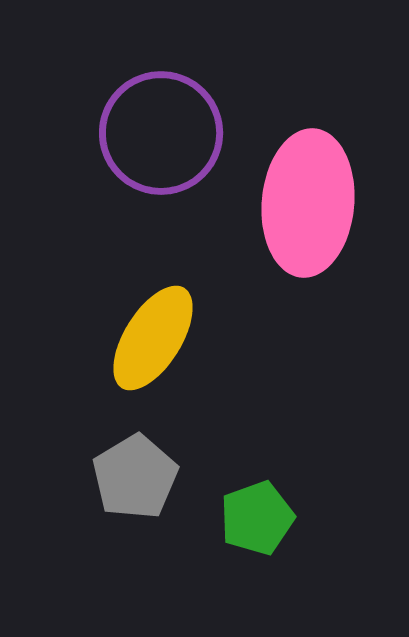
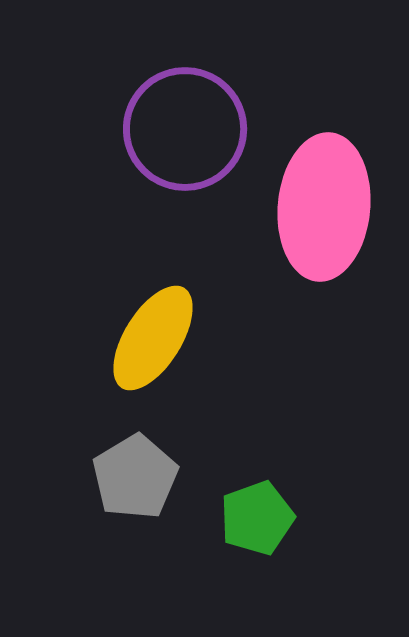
purple circle: moved 24 px right, 4 px up
pink ellipse: moved 16 px right, 4 px down
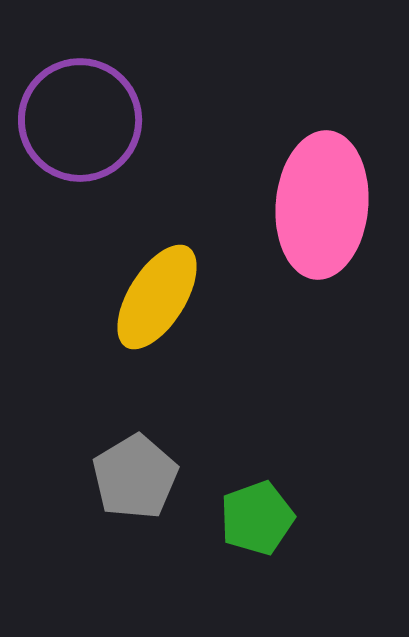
purple circle: moved 105 px left, 9 px up
pink ellipse: moved 2 px left, 2 px up
yellow ellipse: moved 4 px right, 41 px up
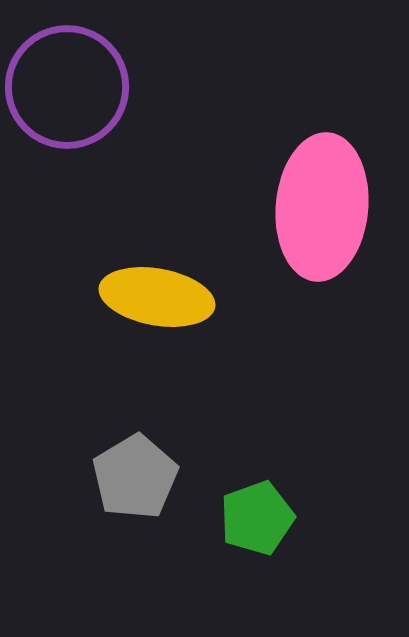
purple circle: moved 13 px left, 33 px up
pink ellipse: moved 2 px down
yellow ellipse: rotated 68 degrees clockwise
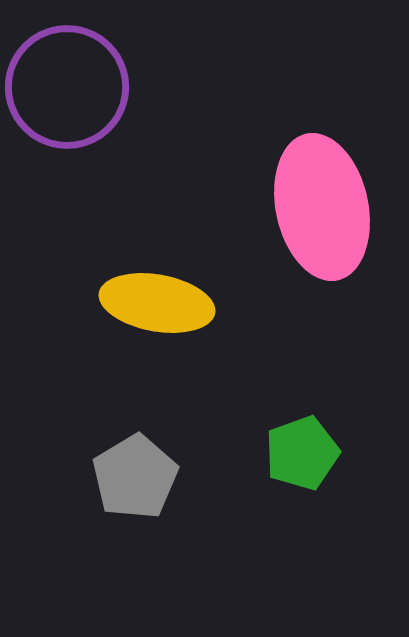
pink ellipse: rotated 17 degrees counterclockwise
yellow ellipse: moved 6 px down
green pentagon: moved 45 px right, 65 px up
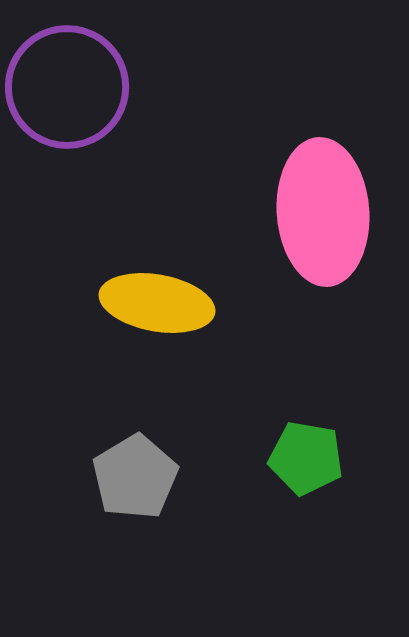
pink ellipse: moved 1 px right, 5 px down; rotated 8 degrees clockwise
green pentagon: moved 4 px right, 5 px down; rotated 30 degrees clockwise
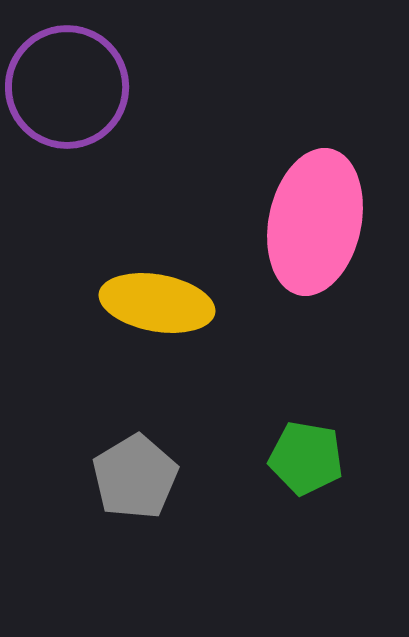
pink ellipse: moved 8 px left, 10 px down; rotated 16 degrees clockwise
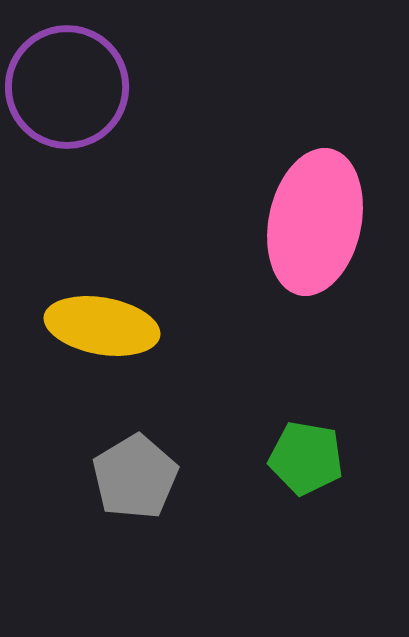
yellow ellipse: moved 55 px left, 23 px down
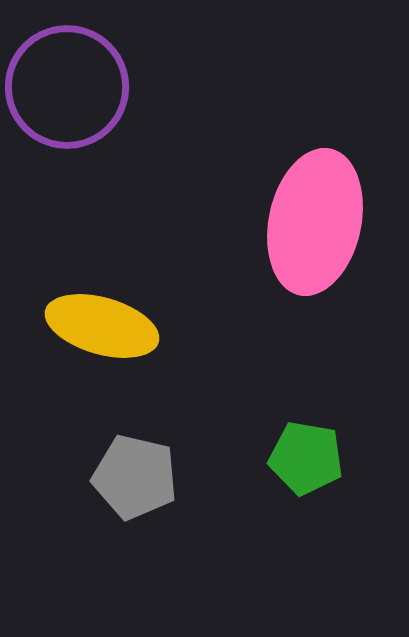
yellow ellipse: rotated 6 degrees clockwise
gray pentagon: rotated 28 degrees counterclockwise
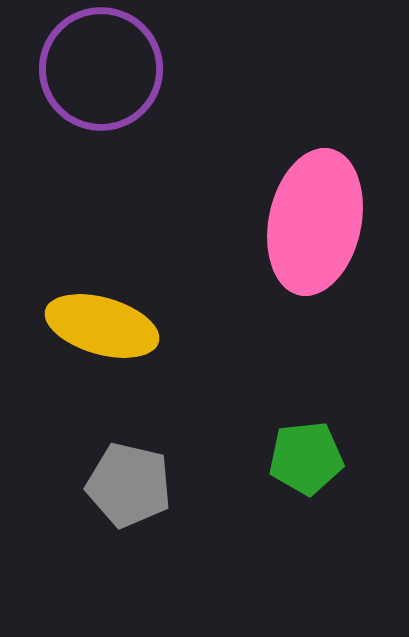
purple circle: moved 34 px right, 18 px up
green pentagon: rotated 16 degrees counterclockwise
gray pentagon: moved 6 px left, 8 px down
